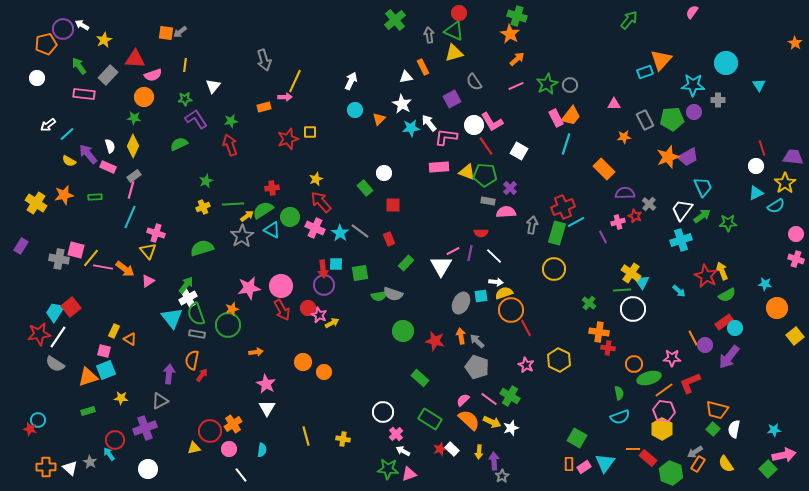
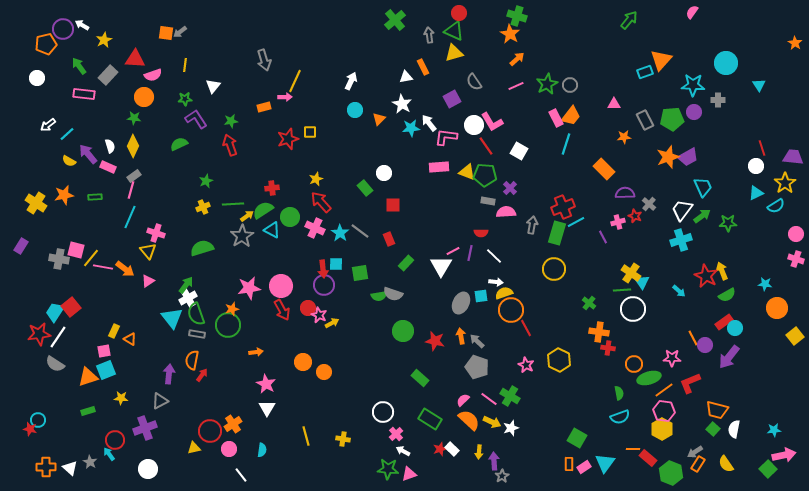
pink square at (104, 351): rotated 24 degrees counterclockwise
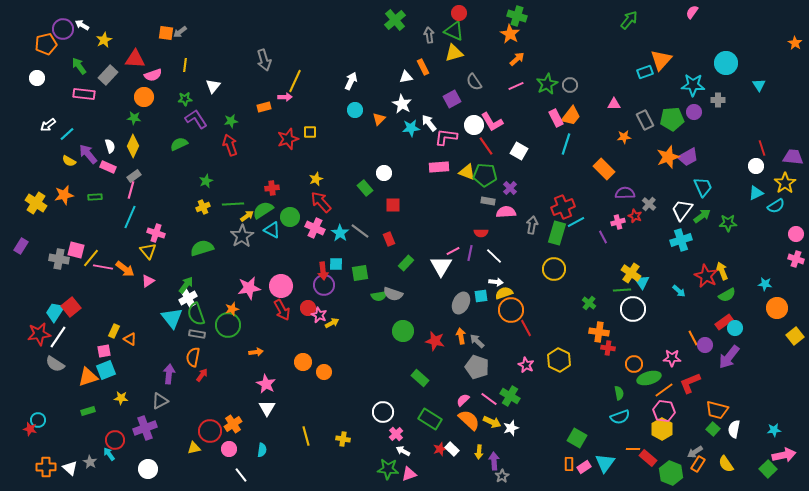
red arrow at (323, 269): moved 2 px down
orange semicircle at (192, 360): moved 1 px right, 3 px up
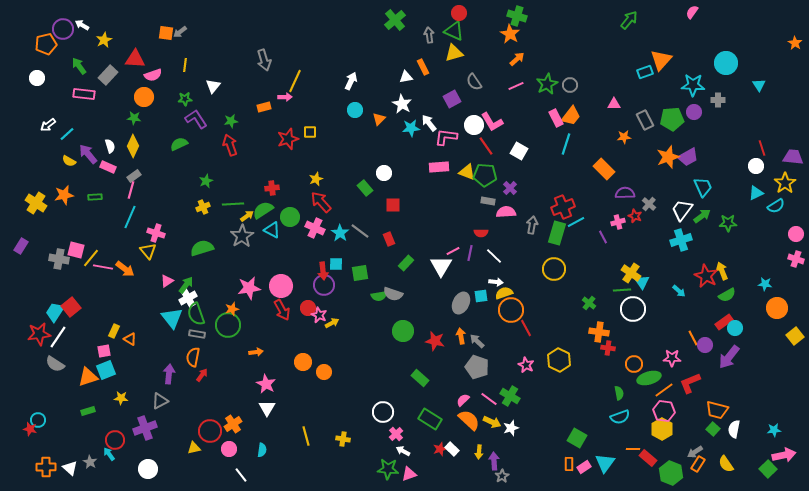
pink triangle at (148, 281): moved 19 px right
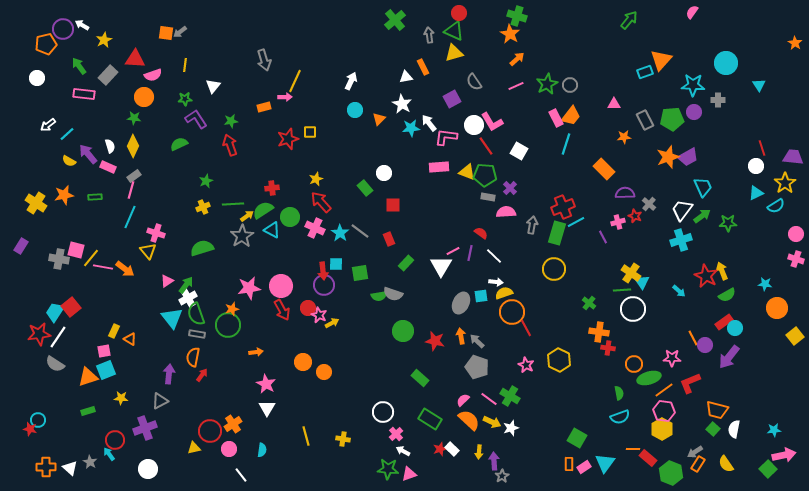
gray rectangle at (488, 201): moved 4 px up
red semicircle at (481, 233): rotated 144 degrees counterclockwise
orange circle at (511, 310): moved 1 px right, 2 px down
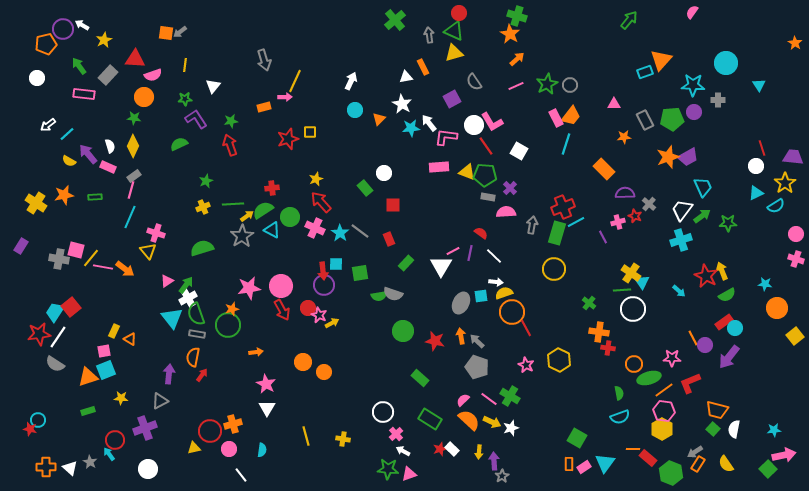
orange cross at (233, 424): rotated 18 degrees clockwise
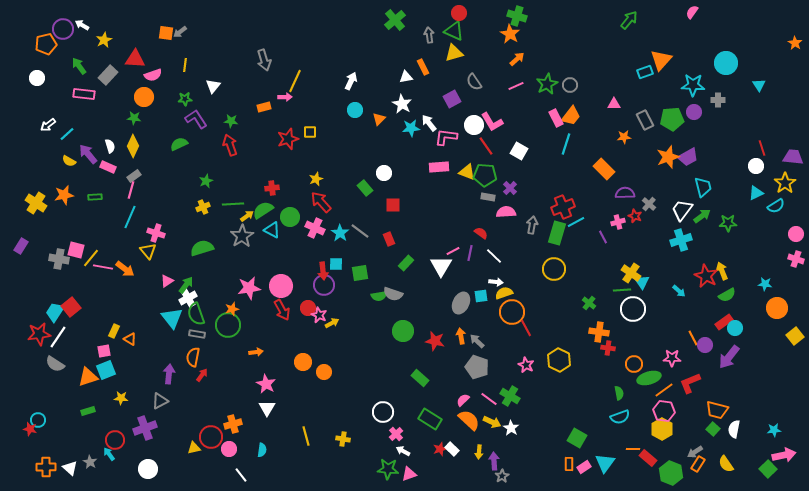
green star at (231, 121): rotated 16 degrees clockwise
cyan trapezoid at (703, 187): rotated 10 degrees clockwise
white star at (511, 428): rotated 21 degrees counterclockwise
red circle at (210, 431): moved 1 px right, 6 px down
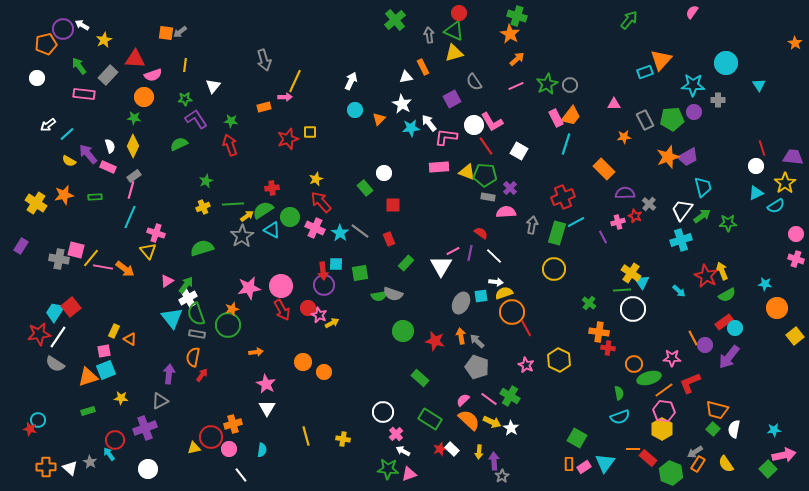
red cross at (563, 207): moved 10 px up
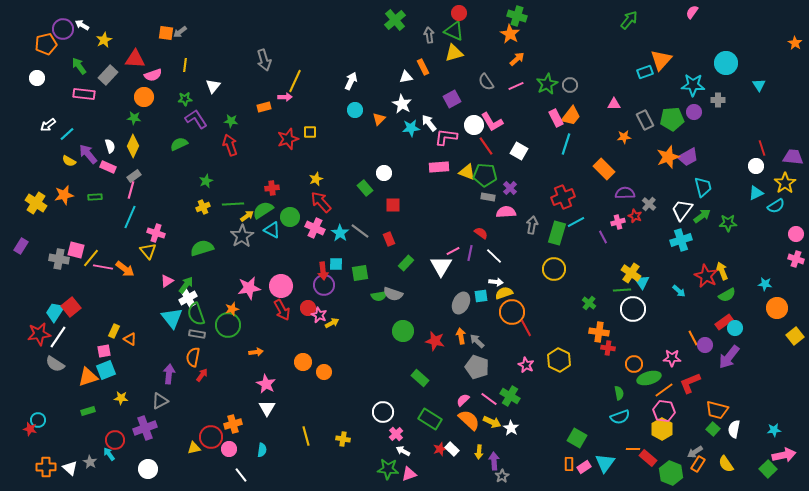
gray semicircle at (474, 82): moved 12 px right
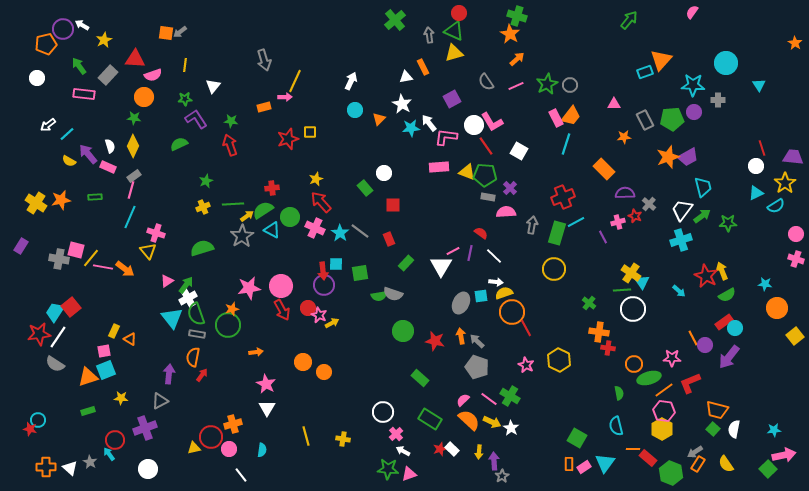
orange star at (64, 195): moved 3 px left, 5 px down
cyan semicircle at (620, 417): moved 4 px left, 9 px down; rotated 96 degrees clockwise
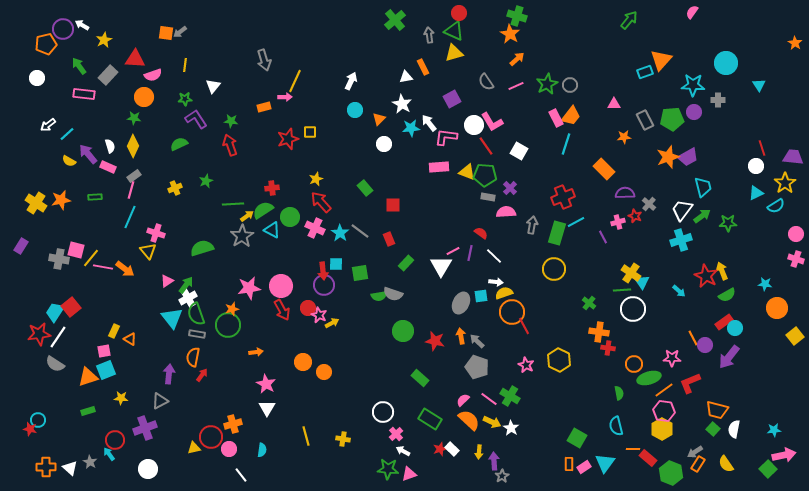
white circle at (384, 173): moved 29 px up
yellow cross at (203, 207): moved 28 px left, 19 px up
red line at (526, 328): moved 2 px left, 2 px up
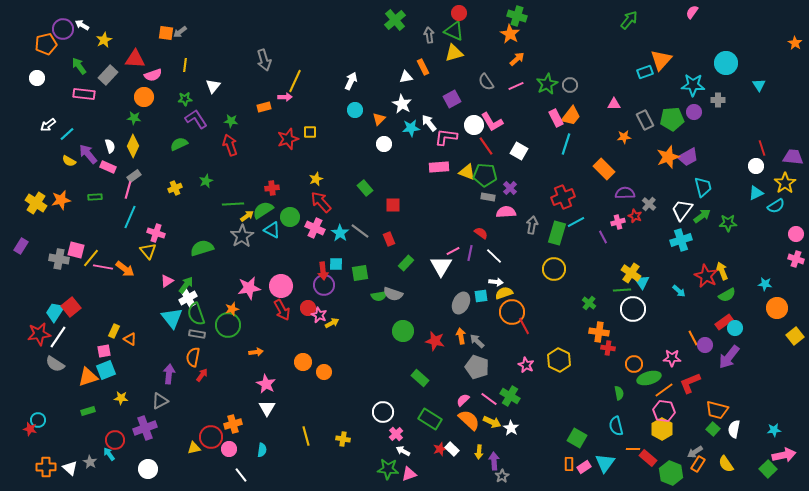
pink line at (131, 190): moved 3 px left
